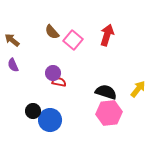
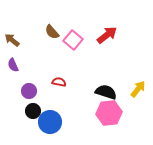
red arrow: rotated 35 degrees clockwise
purple circle: moved 24 px left, 18 px down
blue circle: moved 2 px down
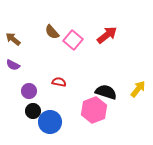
brown arrow: moved 1 px right, 1 px up
purple semicircle: rotated 40 degrees counterclockwise
pink hexagon: moved 15 px left, 3 px up; rotated 15 degrees counterclockwise
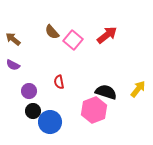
red semicircle: rotated 112 degrees counterclockwise
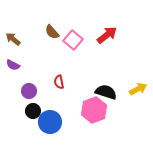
yellow arrow: rotated 24 degrees clockwise
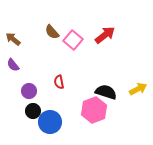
red arrow: moved 2 px left
purple semicircle: rotated 24 degrees clockwise
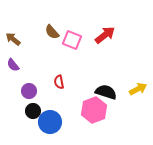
pink square: moved 1 px left; rotated 18 degrees counterclockwise
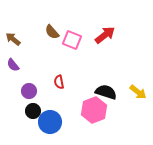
yellow arrow: moved 3 px down; rotated 66 degrees clockwise
